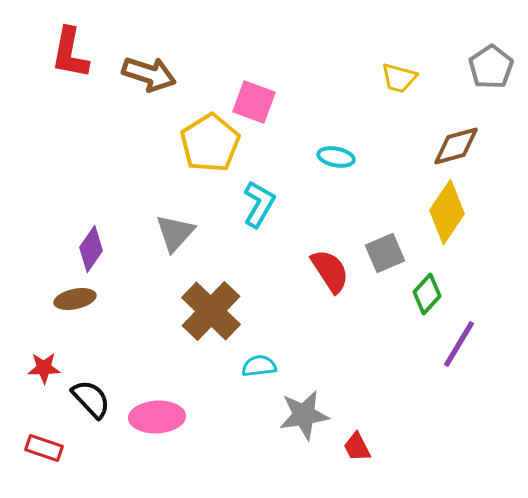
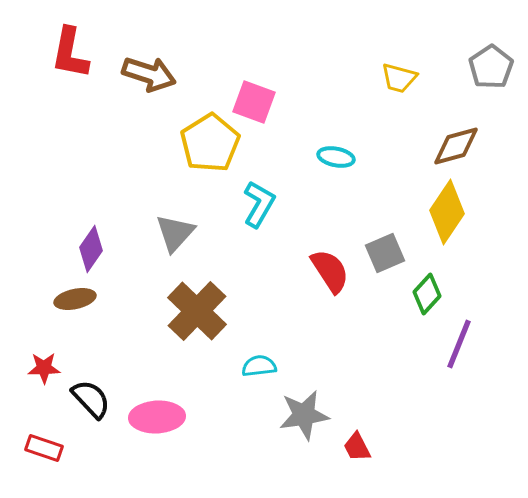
brown cross: moved 14 px left
purple line: rotated 9 degrees counterclockwise
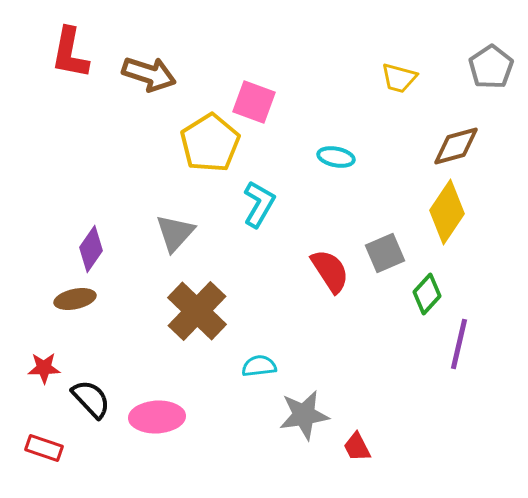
purple line: rotated 9 degrees counterclockwise
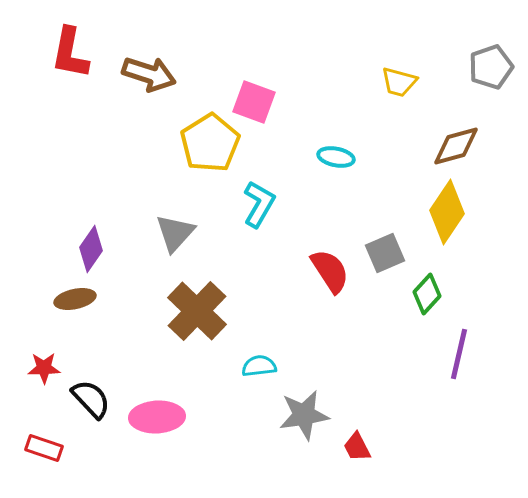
gray pentagon: rotated 15 degrees clockwise
yellow trapezoid: moved 4 px down
purple line: moved 10 px down
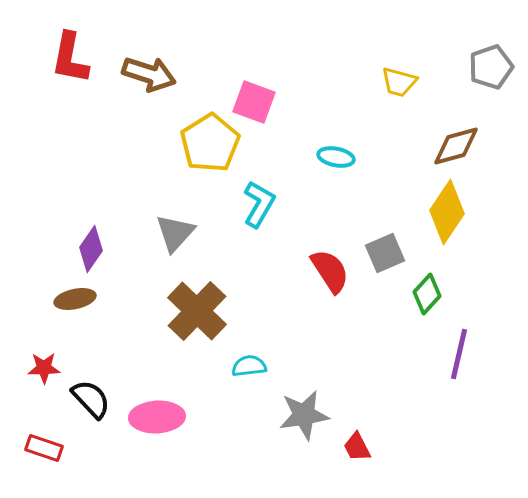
red L-shape: moved 5 px down
cyan semicircle: moved 10 px left
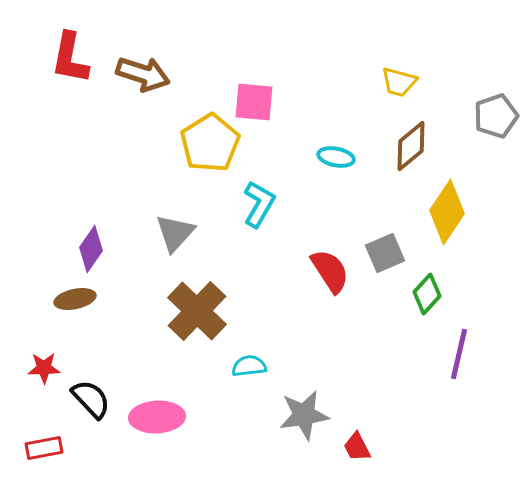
gray pentagon: moved 5 px right, 49 px down
brown arrow: moved 6 px left
pink square: rotated 15 degrees counterclockwise
brown diamond: moved 45 px left; rotated 24 degrees counterclockwise
red rectangle: rotated 30 degrees counterclockwise
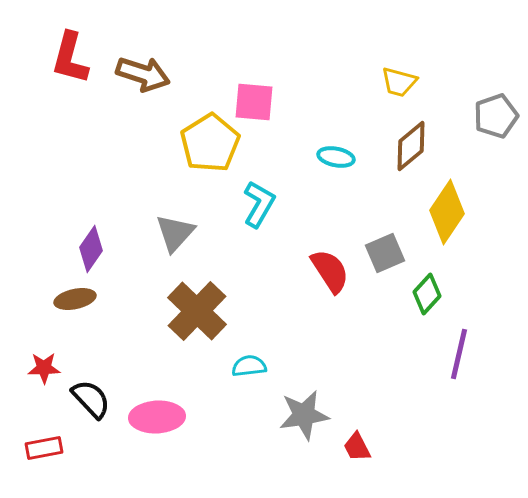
red L-shape: rotated 4 degrees clockwise
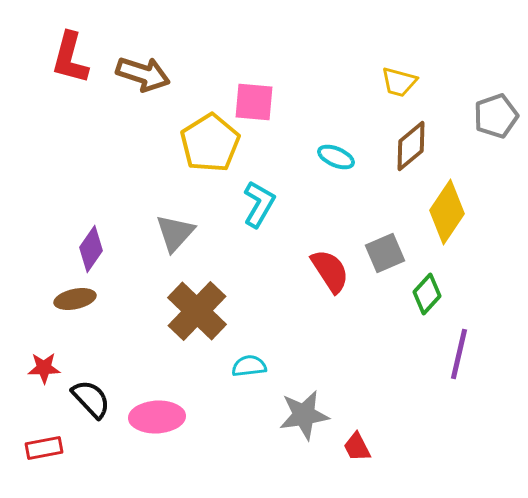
cyan ellipse: rotated 12 degrees clockwise
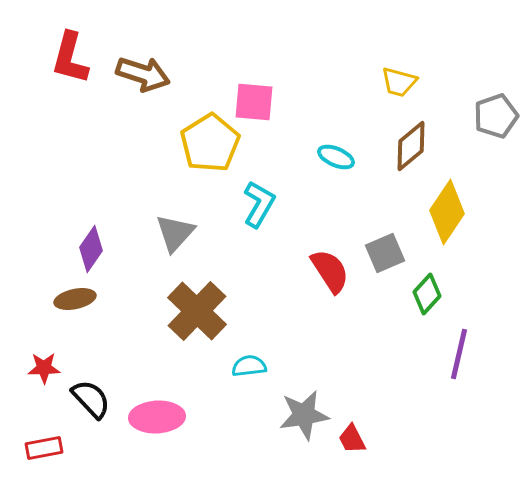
red trapezoid: moved 5 px left, 8 px up
